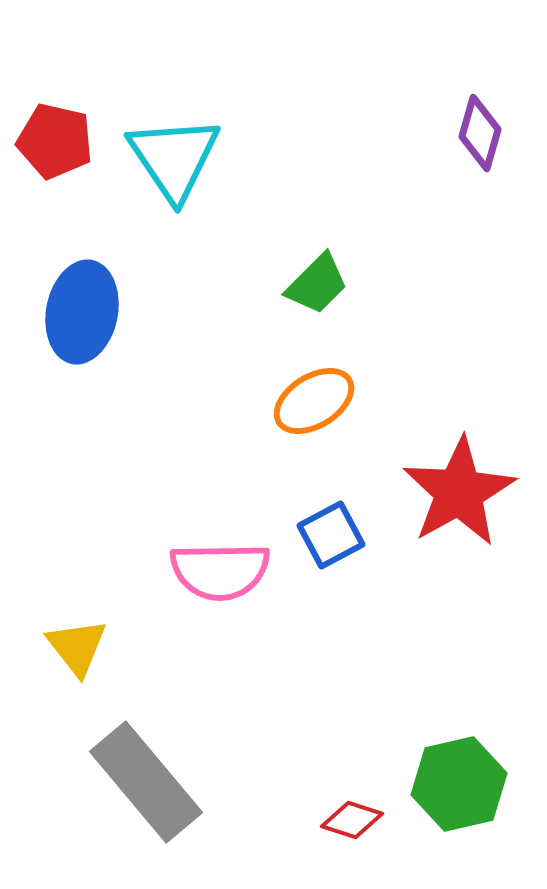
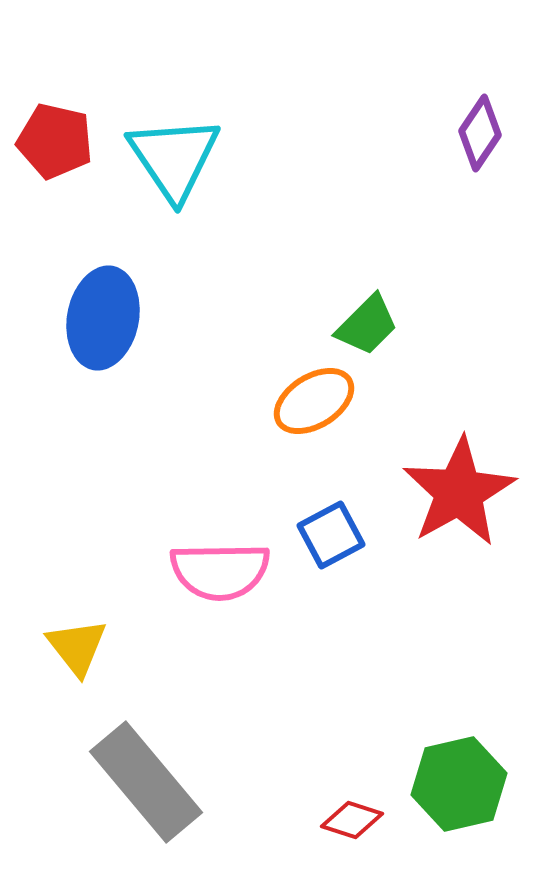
purple diamond: rotated 18 degrees clockwise
green trapezoid: moved 50 px right, 41 px down
blue ellipse: moved 21 px right, 6 px down
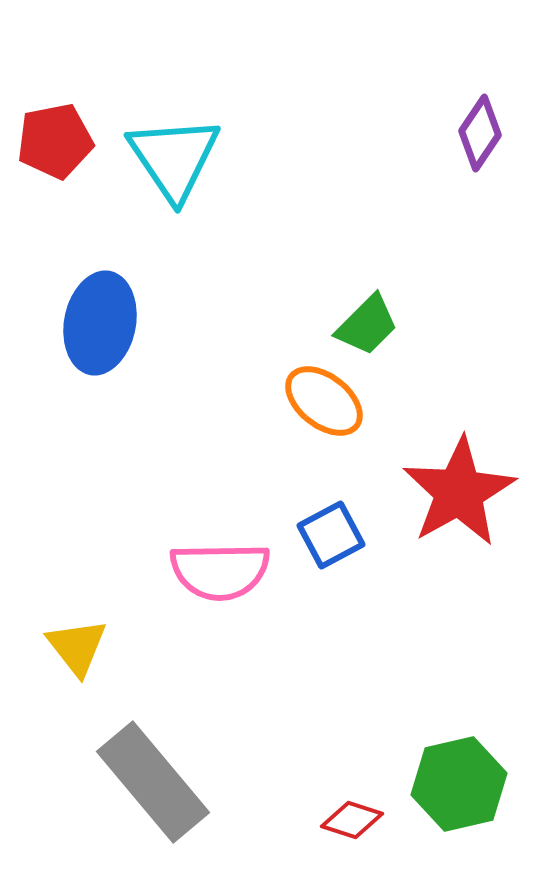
red pentagon: rotated 24 degrees counterclockwise
blue ellipse: moved 3 px left, 5 px down
orange ellipse: moved 10 px right; rotated 70 degrees clockwise
gray rectangle: moved 7 px right
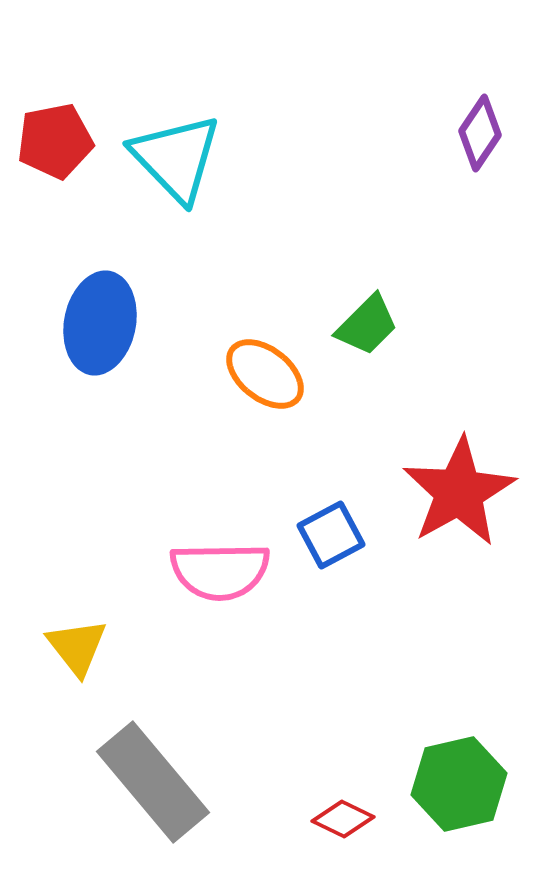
cyan triangle: moved 2 px right; rotated 10 degrees counterclockwise
orange ellipse: moved 59 px left, 27 px up
red diamond: moved 9 px left, 1 px up; rotated 8 degrees clockwise
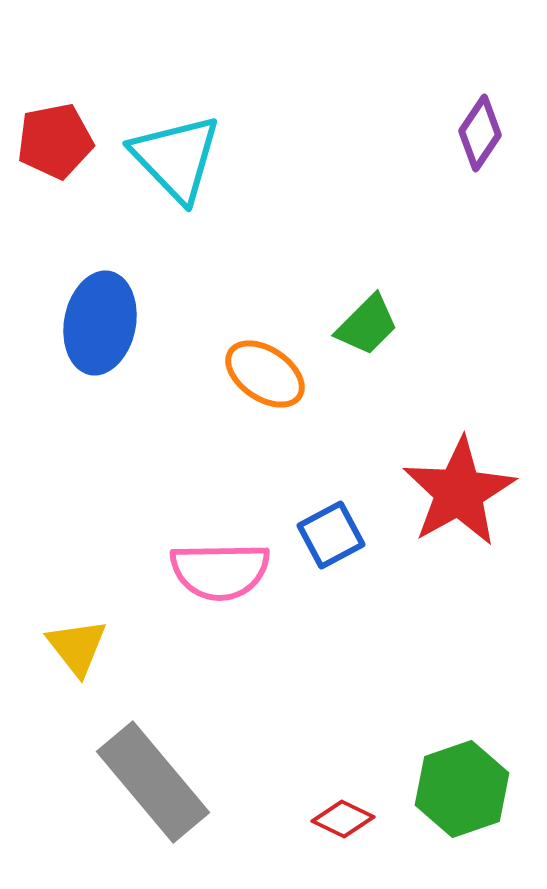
orange ellipse: rotated 4 degrees counterclockwise
green hexagon: moved 3 px right, 5 px down; rotated 6 degrees counterclockwise
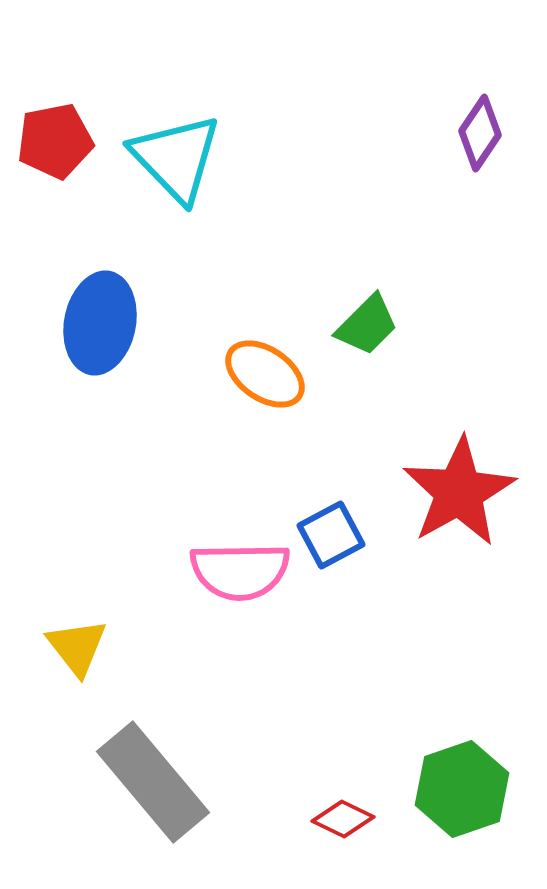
pink semicircle: moved 20 px right
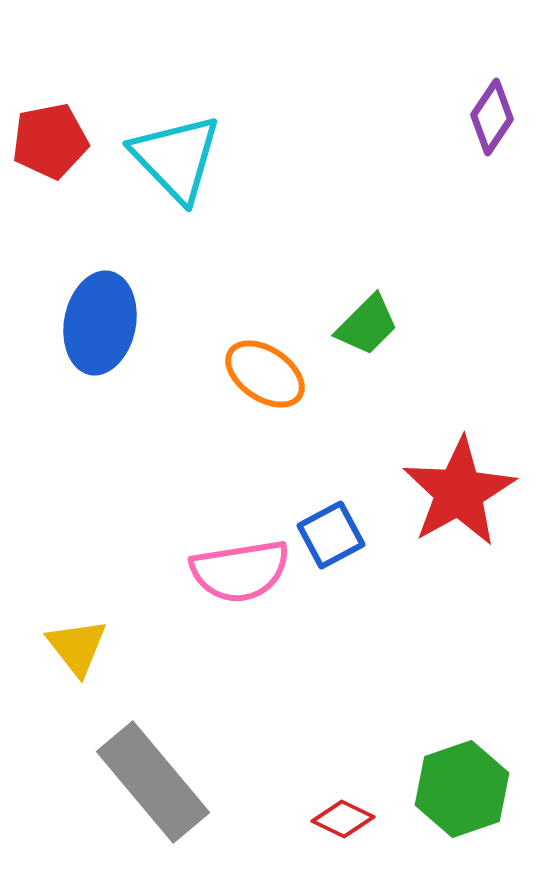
purple diamond: moved 12 px right, 16 px up
red pentagon: moved 5 px left
pink semicircle: rotated 8 degrees counterclockwise
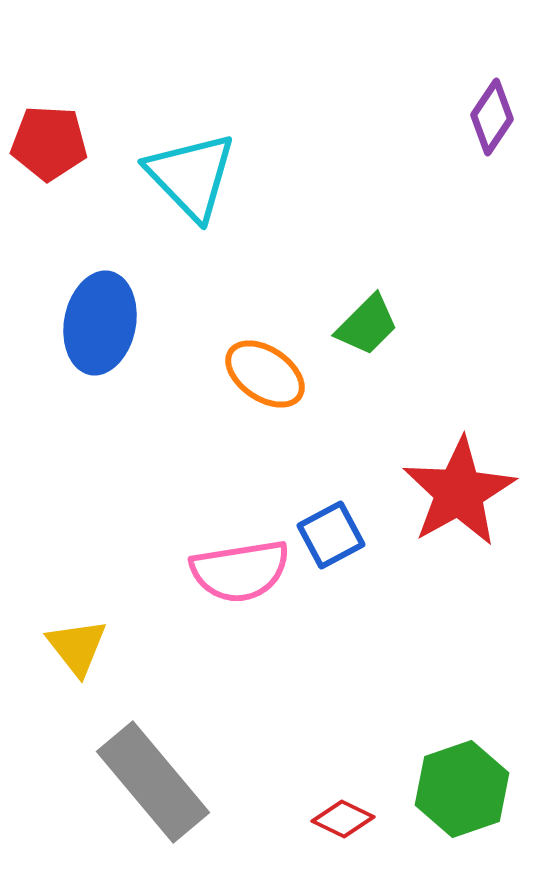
red pentagon: moved 1 px left, 2 px down; rotated 14 degrees clockwise
cyan triangle: moved 15 px right, 18 px down
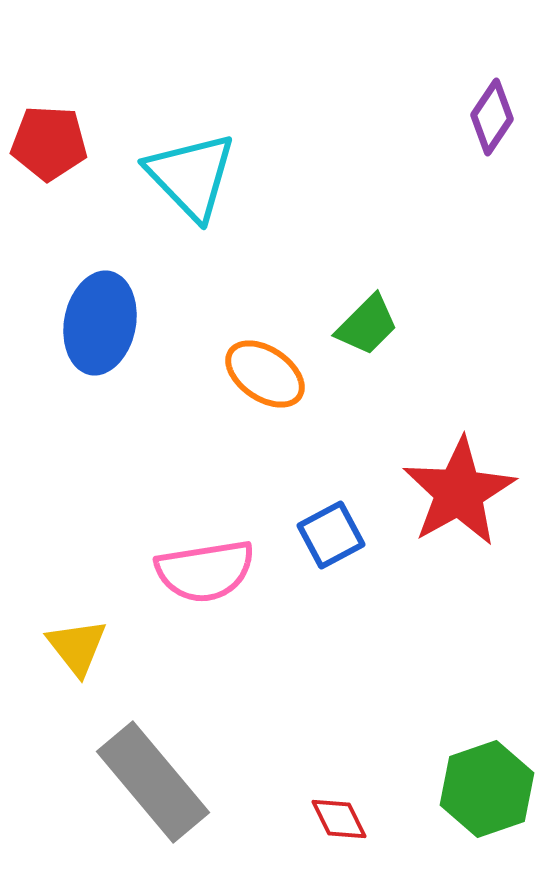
pink semicircle: moved 35 px left
green hexagon: moved 25 px right
red diamond: moved 4 px left; rotated 38 degrees clockwise
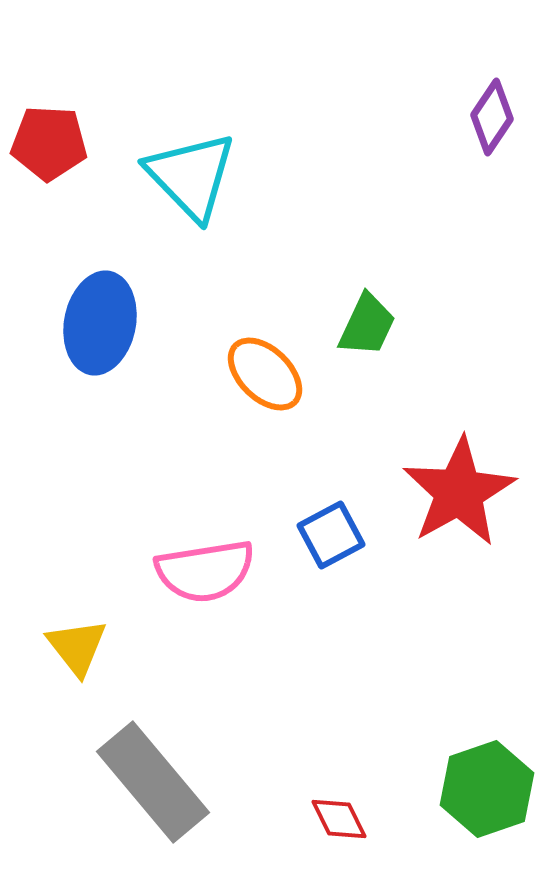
green trapezoid: rotated 20 degrees counterclockwise
orange ellipse: rotated 10 degrees clockwise
